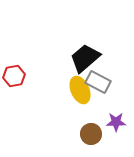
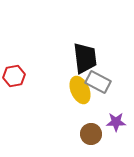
black trapezoid: rotated 124 degrees clockwise
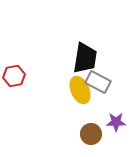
black trapezoid: rotated 16 degrees clockwise
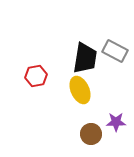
red hexagon: moved 22 px right
gray rectangle: moved 17 px right, 31 px up
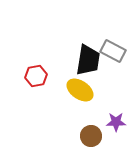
gray rectangle: moved 2 px left
black trapezoid: moved 3 px right, 2 px down
yellow ellipse: rotated 32 degrees counterclockwise
brown circle: moved 2 px down
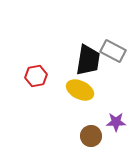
yellow ellipse: rotated 8 degrees counterclockwise
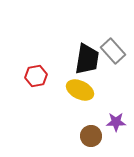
gray rectangle: rotated 20 degrees clockwise
black trapezoid: moved 1 px left, 1 px up
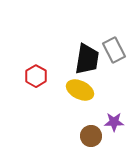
gray rectangle: moved 1 px right, 1 px up; rotated 15 degrees clockwise
red hexagon: rotated 20 degrees counterclockwise
purple star: moved 2 px left
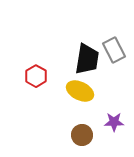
yellow ellipse: moved 1 px down
brown circle: moved 9 px left, 1 px up
